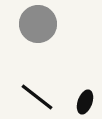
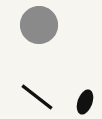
gray circle: moved 1 px right, 1 px down
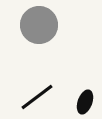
black line: rotated 75 degrees counterclockwise
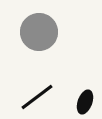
gray circle: moved 7 px down
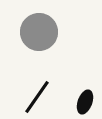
black line: rotated 18 degrees counterclockwise
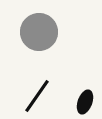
black line: moved 1 px up
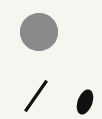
black line: moved 1 px left
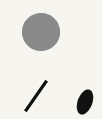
gray circle: moved 2 px right
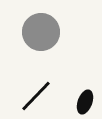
black line: rotated 9 degrees clockwise
